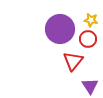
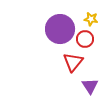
yellow star: moved 1 px up
red circle: moved 3 px left
red triangle: moved 1 px down
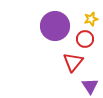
yellow star: rotated 24 degrees counterclockwise
purple circle: moved 5 px left, 3 px up
